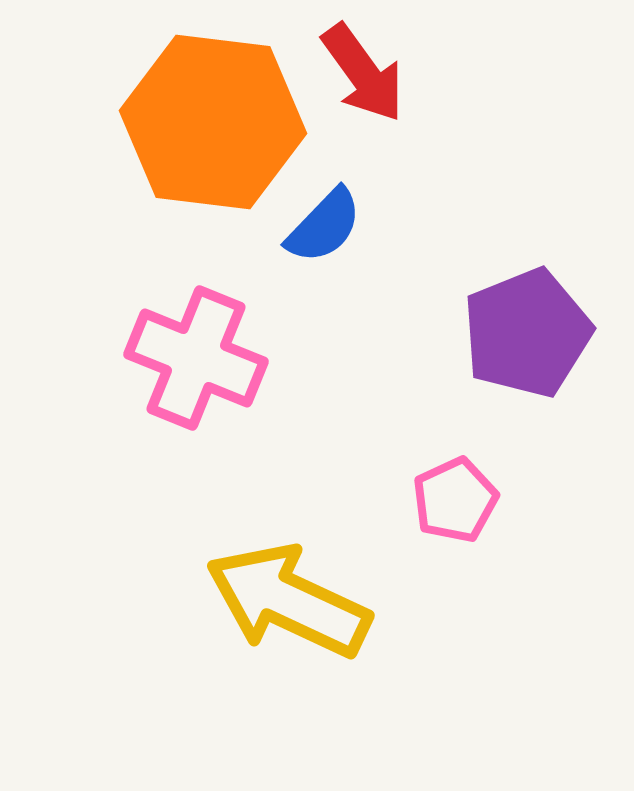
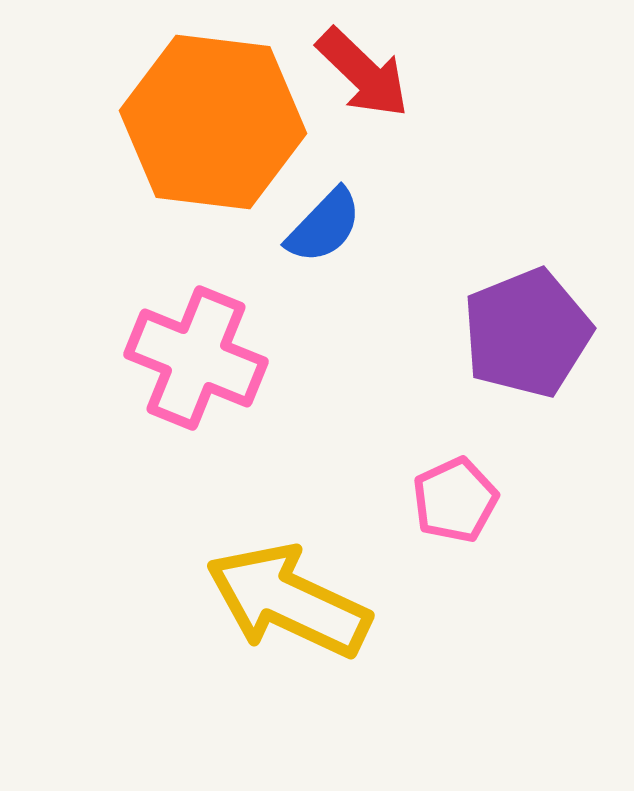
red arrow: rotated 10 degrees counterclockwise
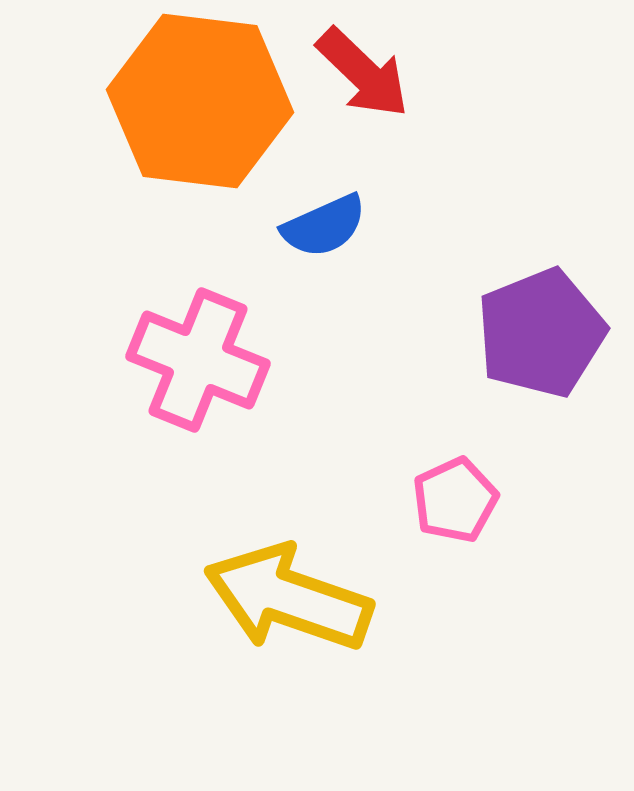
orange hexagon: moved 13 px left, 21 px up
blue semicircle: rotated 22 degrees clockwise
purple pentagon: moved 14 px right
pink cross: moved 2 px right, 2 px down
yellow arrow: moved 3 px up; rotated 6 degrees counterclockwise
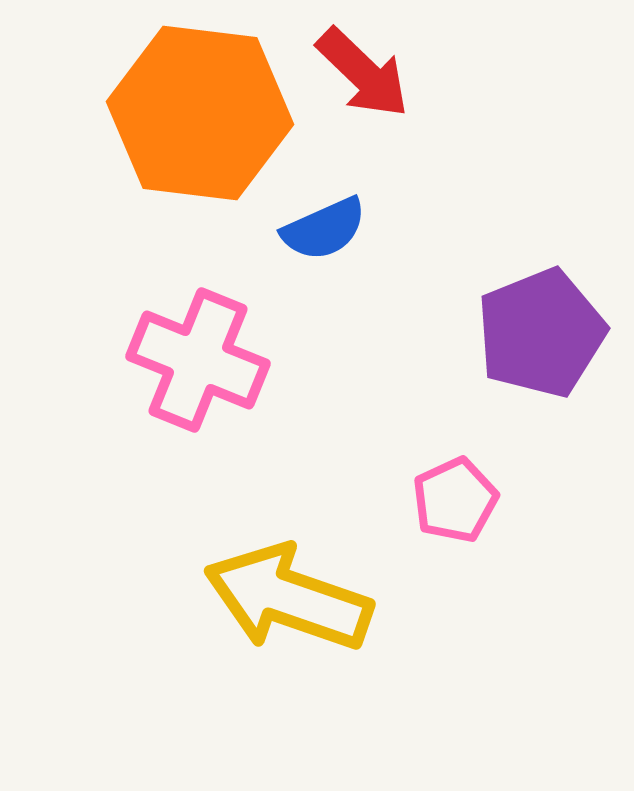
orange hexagon: moved 12 px down
blue semicircle: moved 3 px down
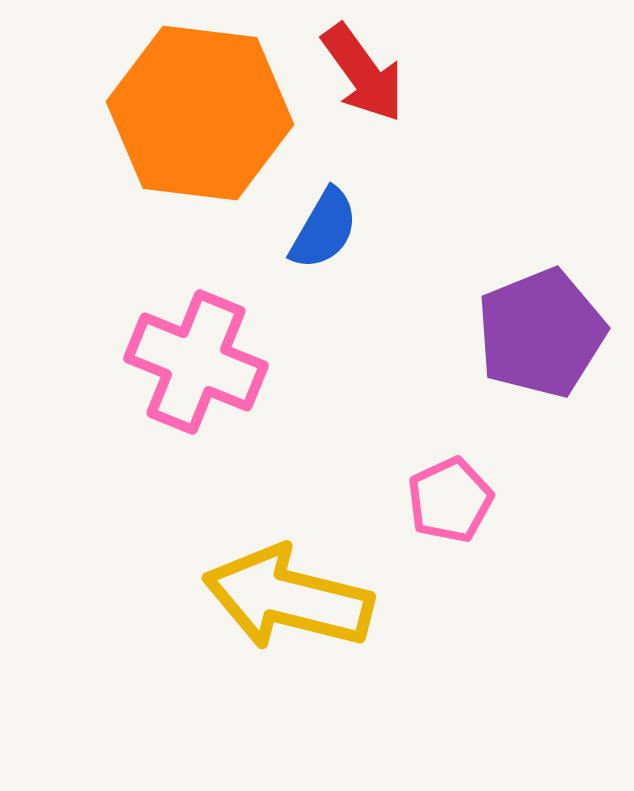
red arrow: rotated 10 degrees clockwise
blue semicircle: rotated 36 degrees counterclockwise
pink cross: moved 2 px left, 2 px down
pink pentagon: moved 5 px left
yellow arrow: rotated 5 degrees counterclockwise
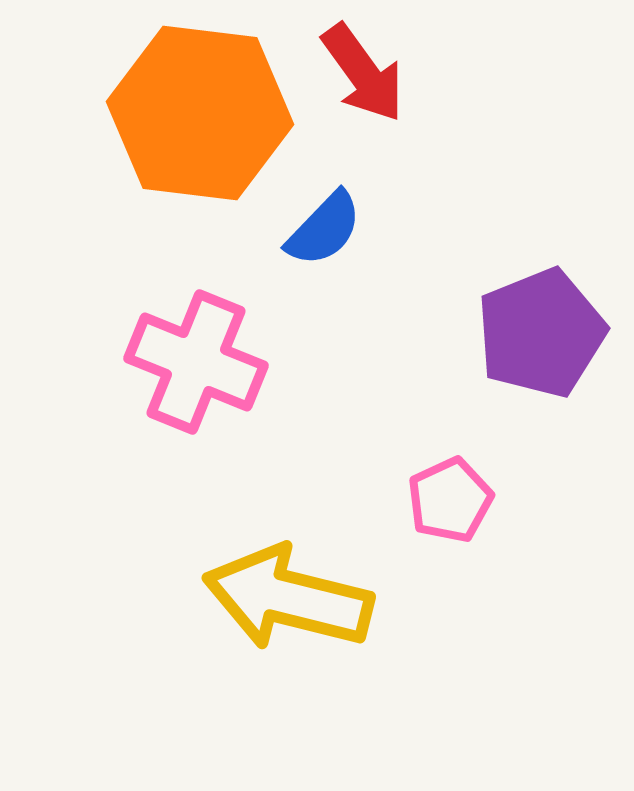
blue semicircle: rotated 14 degrees clockwise
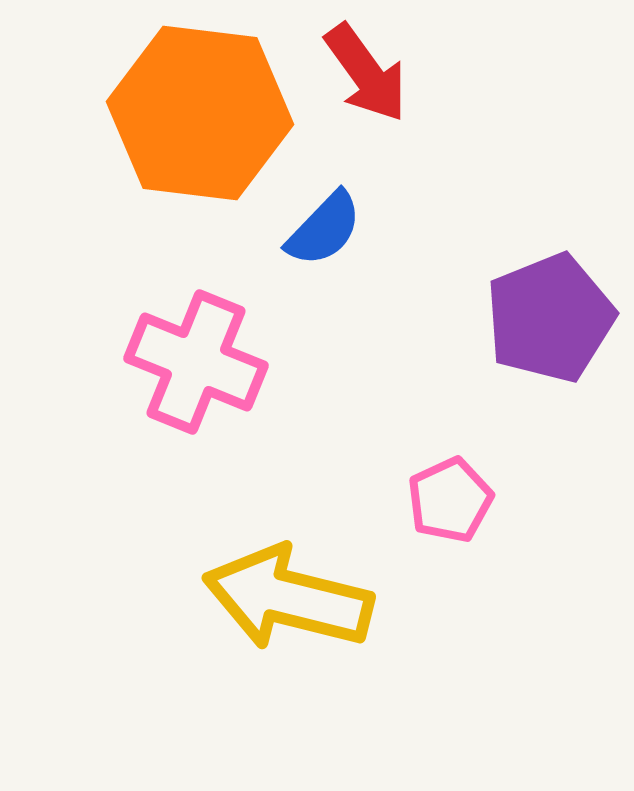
red arrow: moved 3 px right
purple pentagon: moved 9 px right, 15 px up
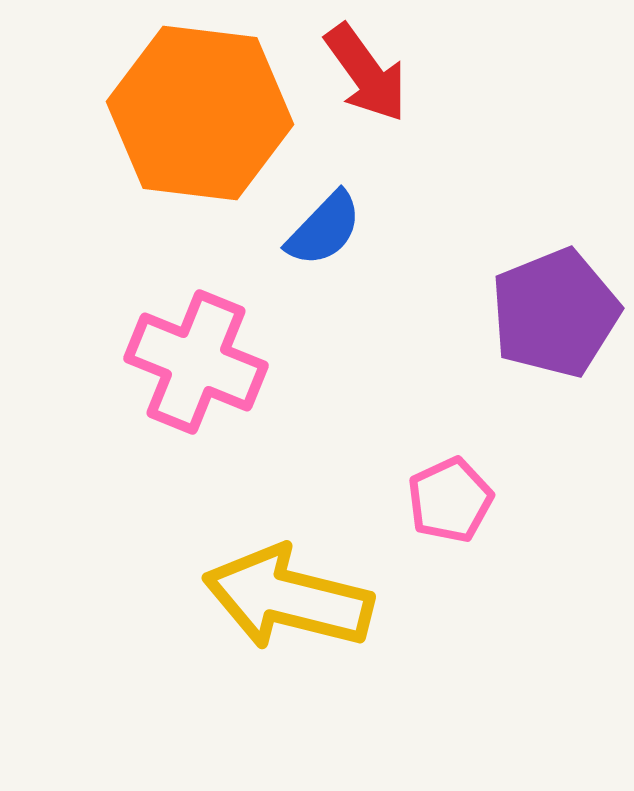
purple pentagon: moved 5 px right, 5 px up
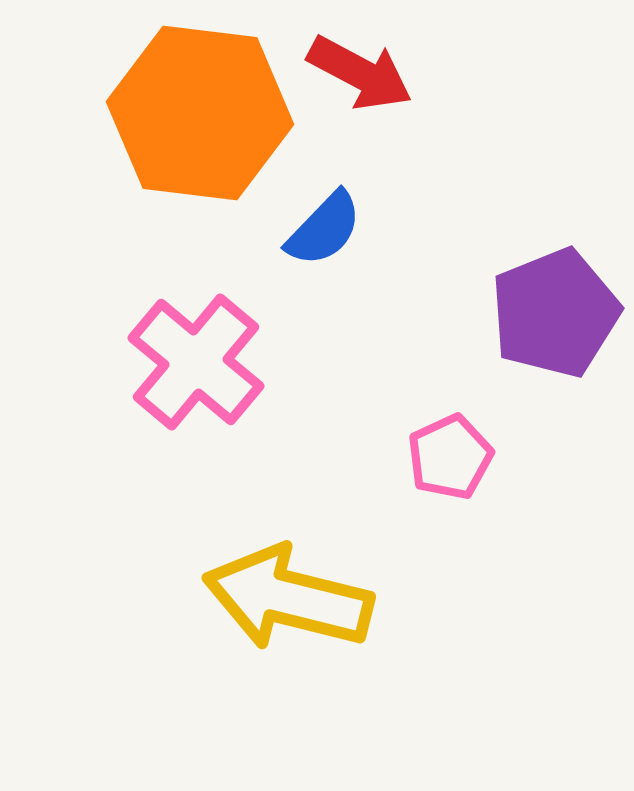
red arrow: moved 6 px left; rotated 26 degrees counterclockwise
pink cross: rotated 18 degrees clockwise
pink pentagon: moved 43 px up
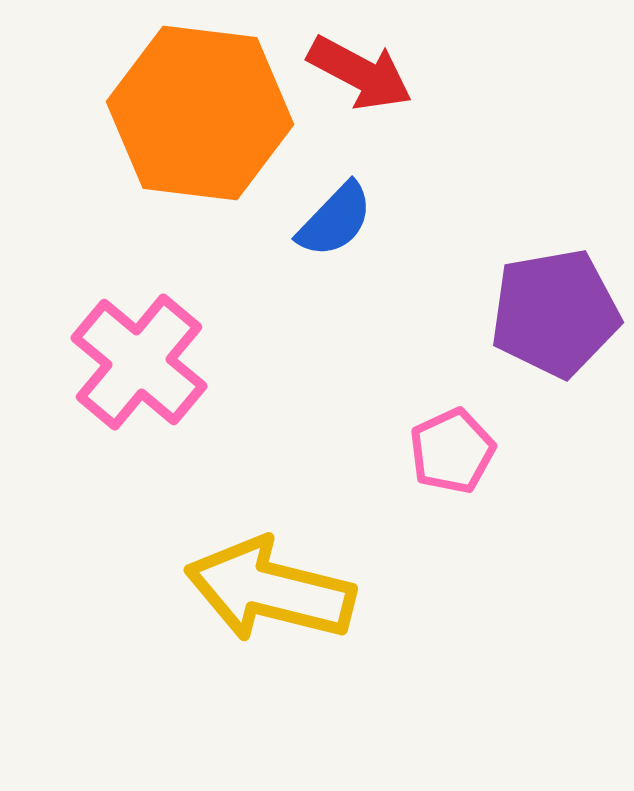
blue semicircle: moved 11 px right, 9 px up
purple pentagon: rotated 12 degrees clockwise
pink cross: moved 57 px left
pink pentagon: moved 2 px right, 6 px up
yellow arrow: moved 18 px left, 8 px up
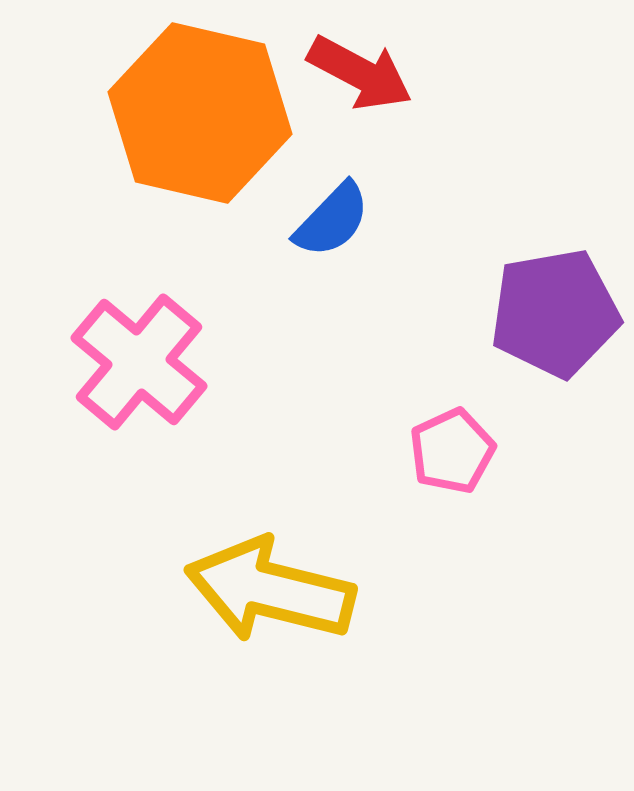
orange hexagon: rotated 6 degrees clockwise
blue semicircle: moved 3 px left
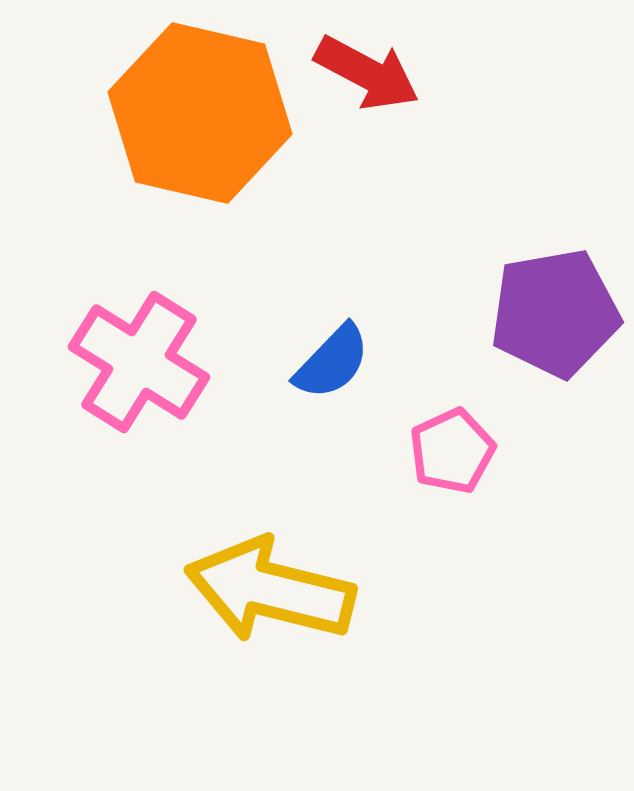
red arrow: moved 7 px right
blue semicircle: moved 142 px down
pink cross: rotated 8 degrees counterclockwise
